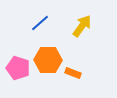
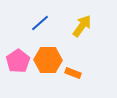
pink pentagon: moved 7 px up; rotated 20 degrees clockwise
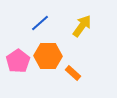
orange hexagon: moved 4 px up
orange rectangle: rotated 21 degrees clockwise
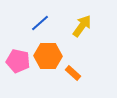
pink pentagon: rotated 25 degrees counterclockwise
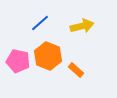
yellow arrow: rotated 40 degrees clockwise
orange hexagon: rotated 20 degrees clockwise
orange rectangle: moved 3 px right, 3 px up
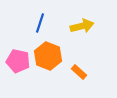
blue line: rotated 30 degrees counterclockwise
orange rectangle: moved 3 px right, 2 px down
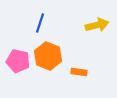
yellow arrow: moved 15 px right, 1 px up
orange rectangle: rotated 35 degrees counterclockwise
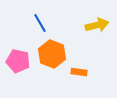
blue line: rotated 48 degrees counterclockwise
orange hexagon: moved 4 px right, 2 px up
